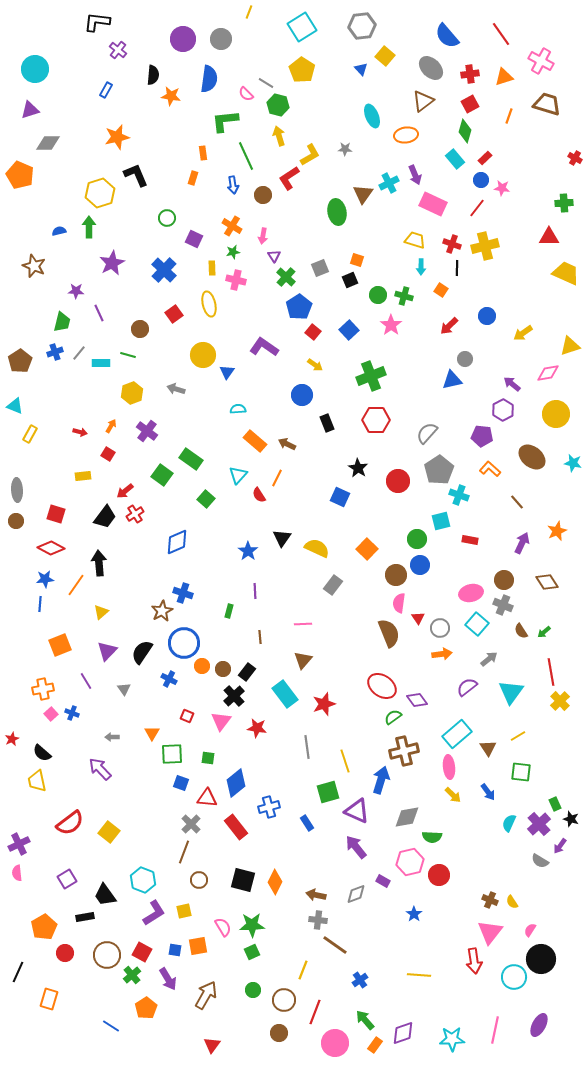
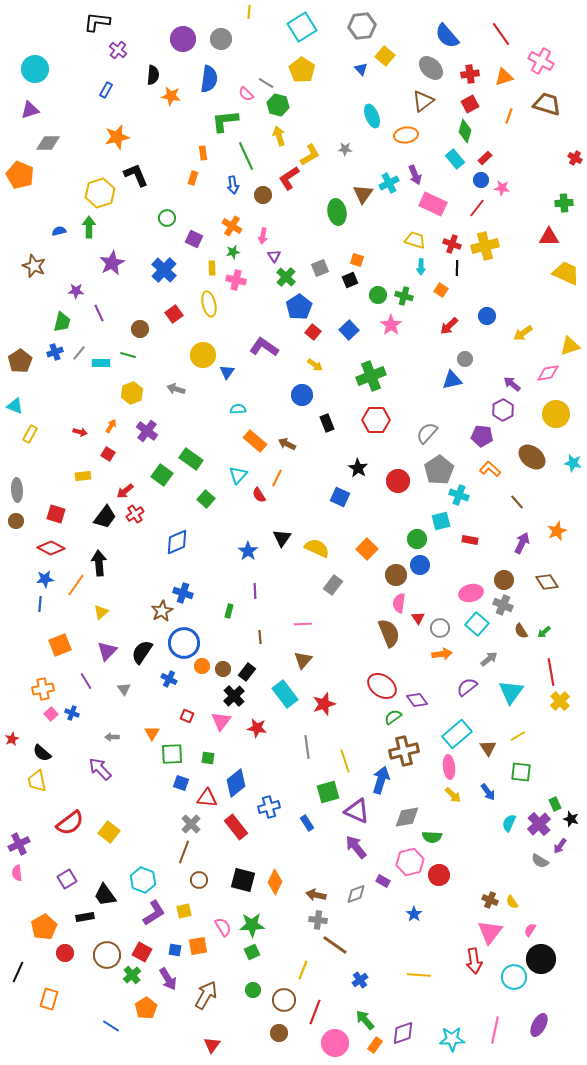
yellow line at (249, 12): rotated 16 degrees counterclockwise
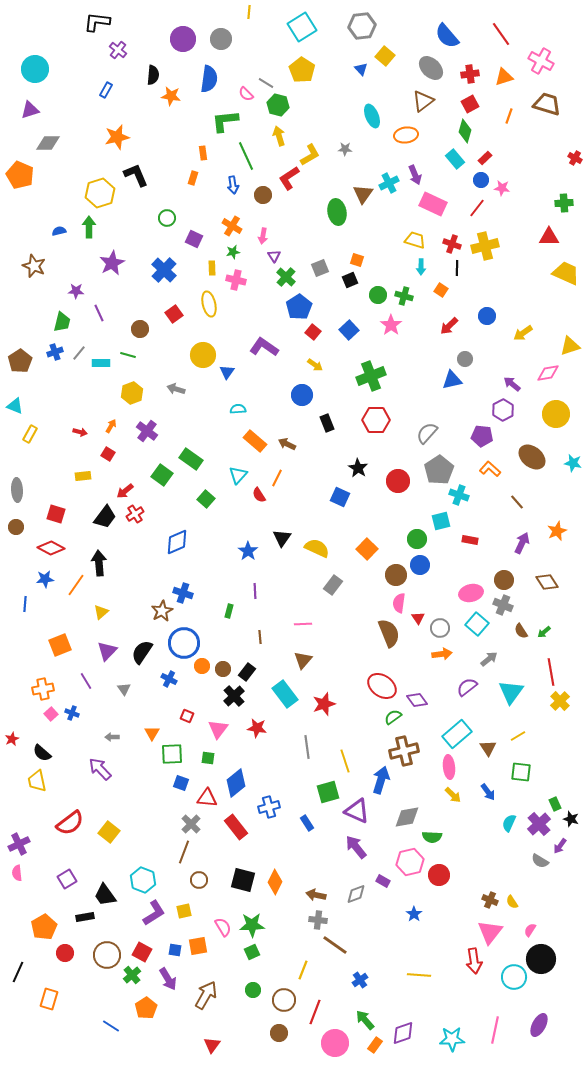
brown circle at (16, 521): moved 6 px down
blue line at (40, 604): moved 15 px left
pink triangle at (221, 721): moved 3 px left, 8 px down
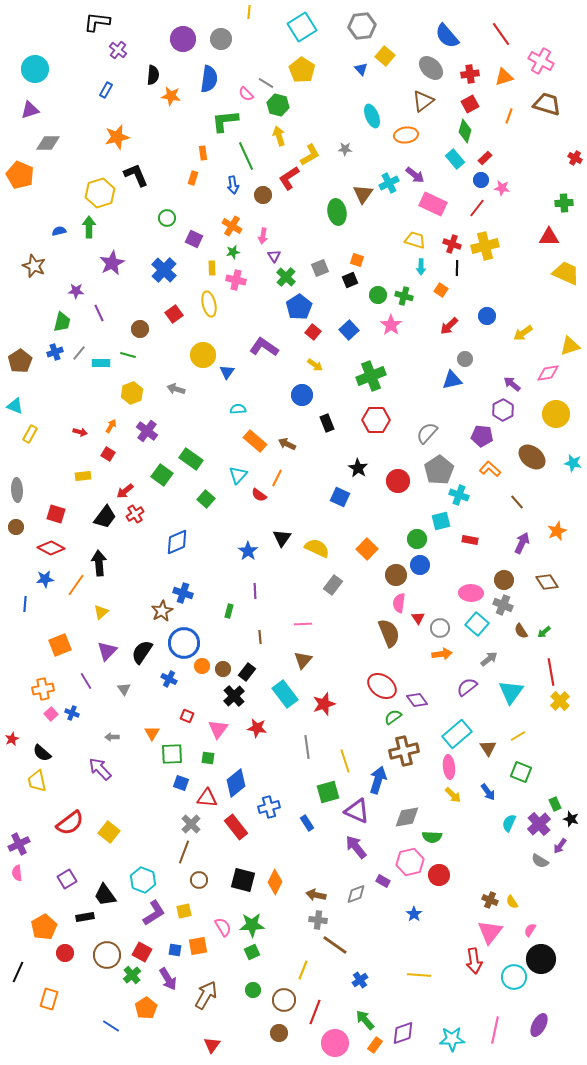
purple arrow at (415, 175): rotated 30 degrees counterclockwise
red semicircle at (259, 495): rotated 21 degrees counterclockwise
pink ellipse at (471, 593): rotated 15 degrees clockwise
green square at (521, 772): rotated 15 degrees clockwise
blue arrow at (381, 780): moved 3 px left
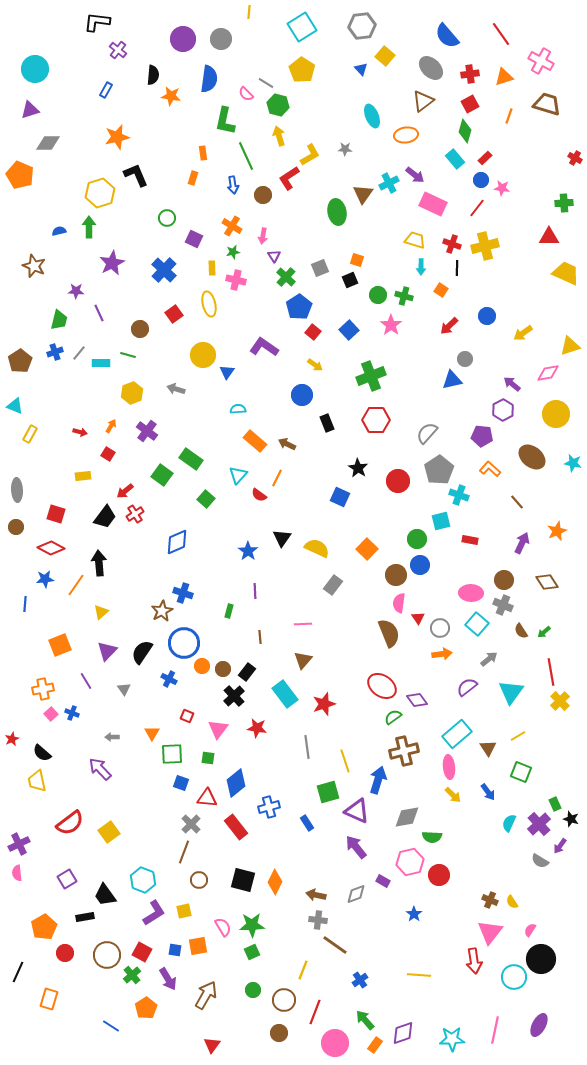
green L-shape at (225, 121): rotated 72 degrees counterclockwise
green trapezoid at (62, 322): moved 3 px left, 2 px up
yellow square at (109, 832): rotated 15 degrees clockwise
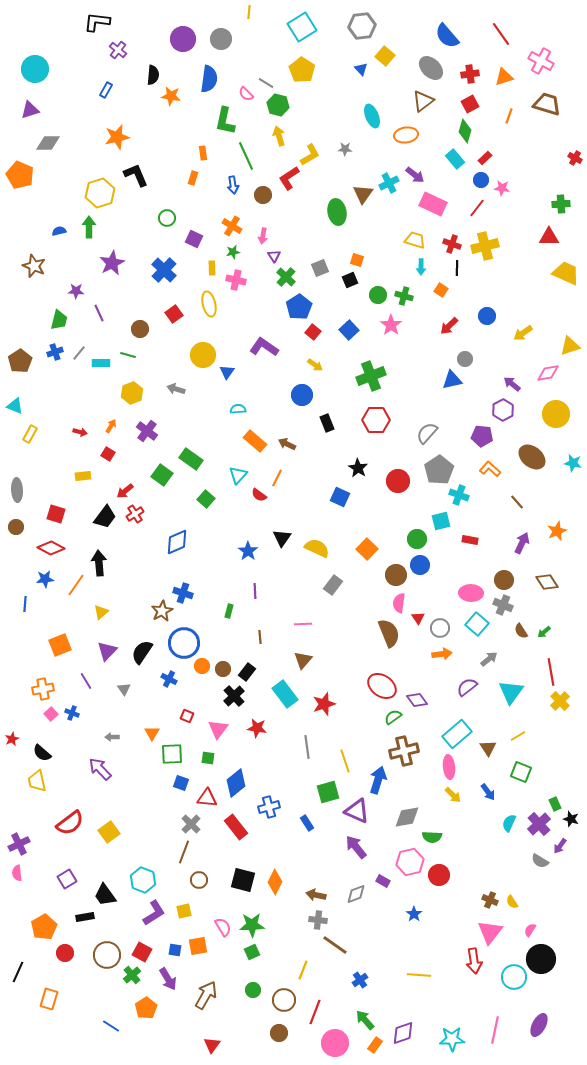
green cross at (564, 203): moved 3 px left, 1 px down
